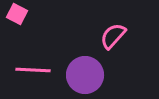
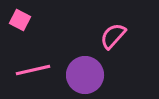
pink square: moved 3 px right, 6 px down
pink line: rotated 16 degrees counterclockwise
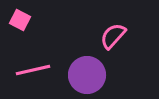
purple circle: moved 2 px right
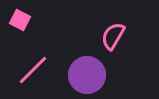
pink semicircle: rotated 12 degrees counterclockwise
pink line: rotated 32 degrees counterclockwise
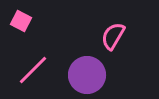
pink square: moved 1 px right, 1 px down
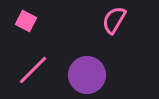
pink square: moved 5 px right
pink semicircle: moved 1 px right, 16 px up
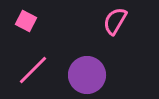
pink semicircle: moved 1 px right, 1 px down
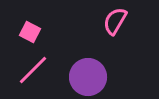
pink square: moved 4 px right, 11 px down
purple circle: moved 1 px right, 2 px down
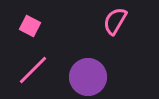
pink square: moved 6 px up
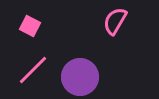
purple circle: moved 8 px left
